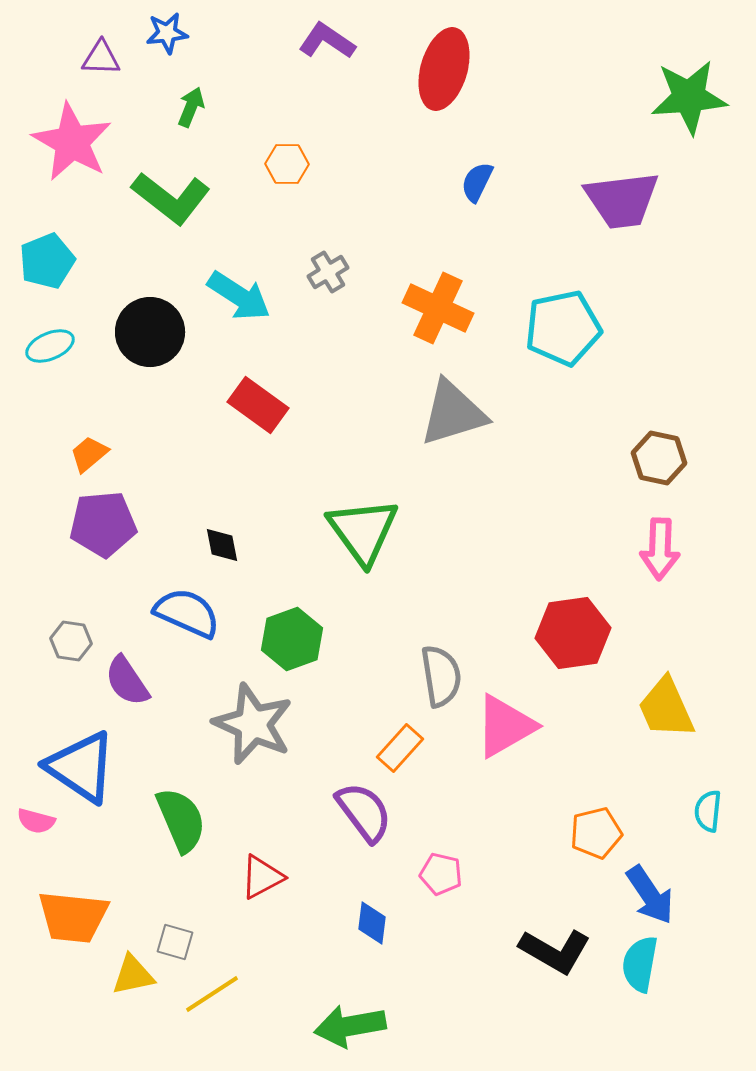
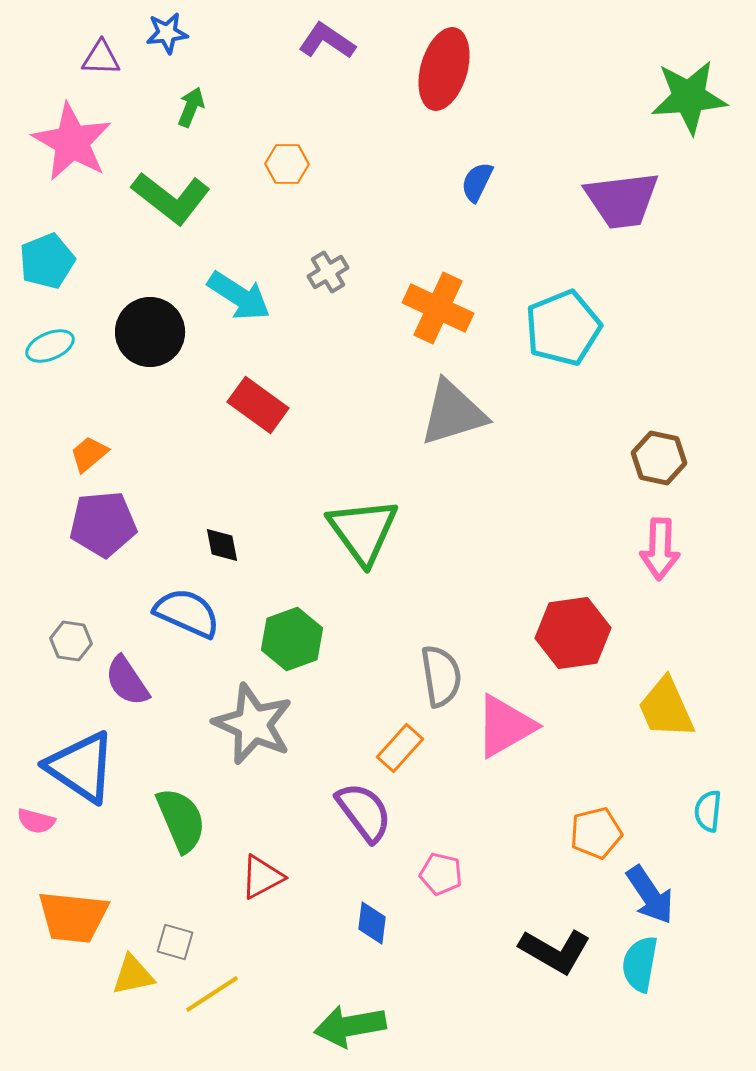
cyan pentagon at (563, 328): rotated 10 degrees counterclockwise
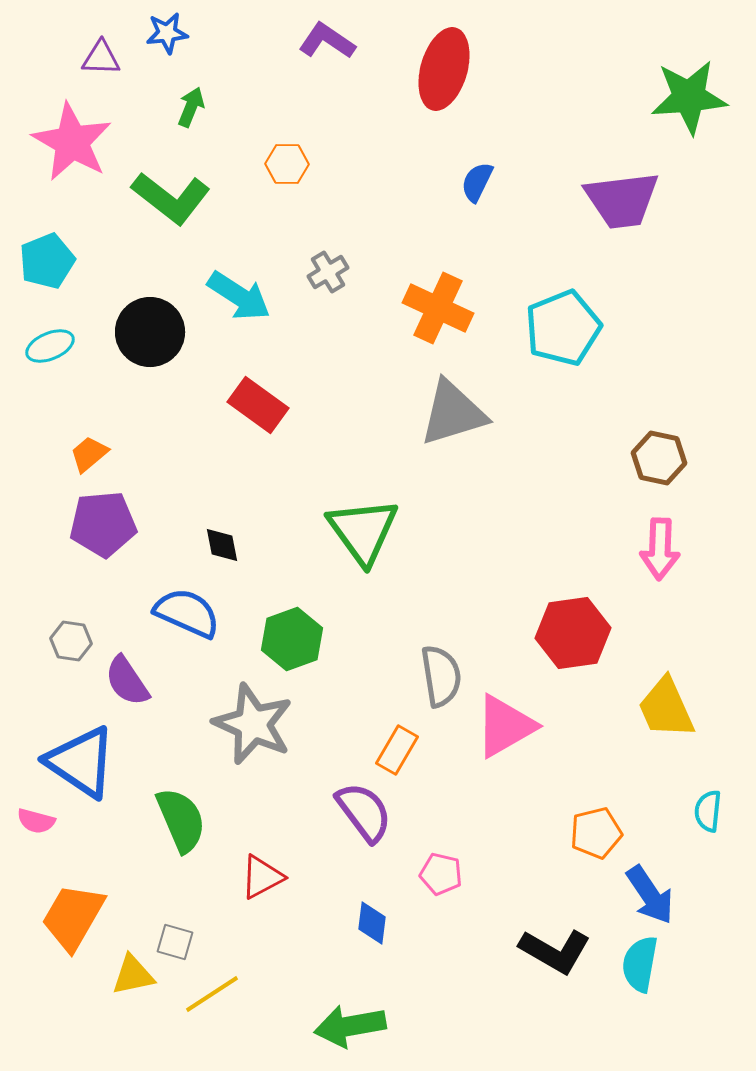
orange rectangle at (400, 748): moved 3 px left, 2 px down; rotated 12 degrees counterclockwise
blue triangle at (81, 767): moved 5 px up
orange trapezoid at (73, 917): rotated 114 degrees clockwise
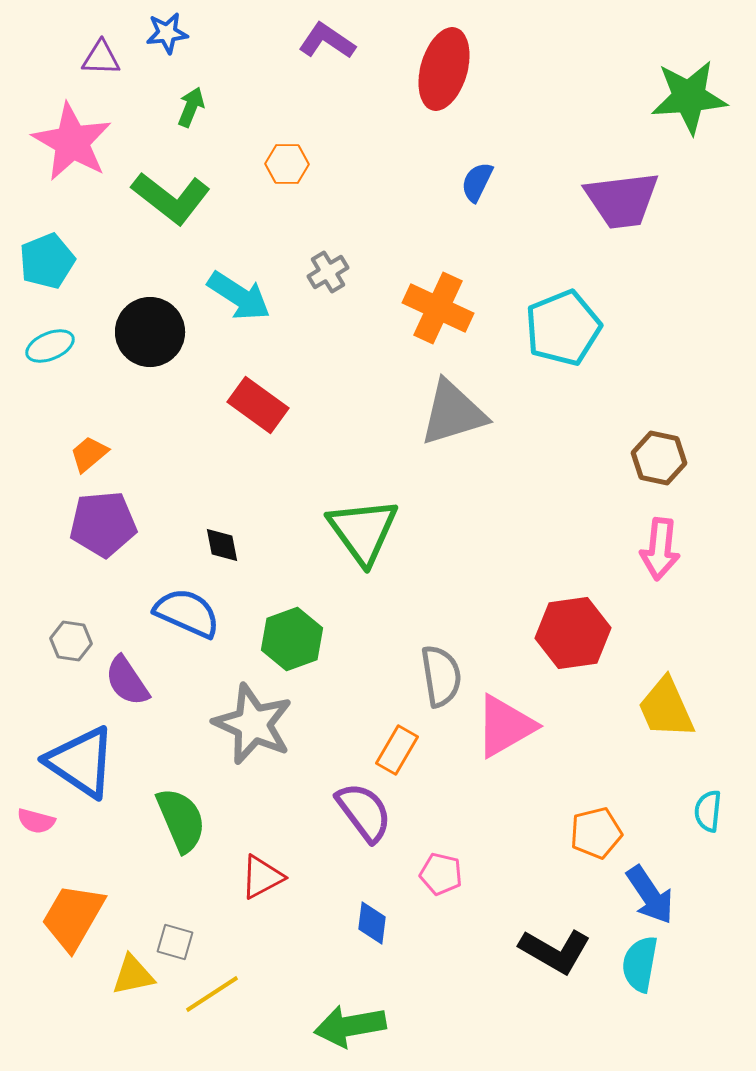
pink arrow at (660, 549): rotated 4 degrees clockwise
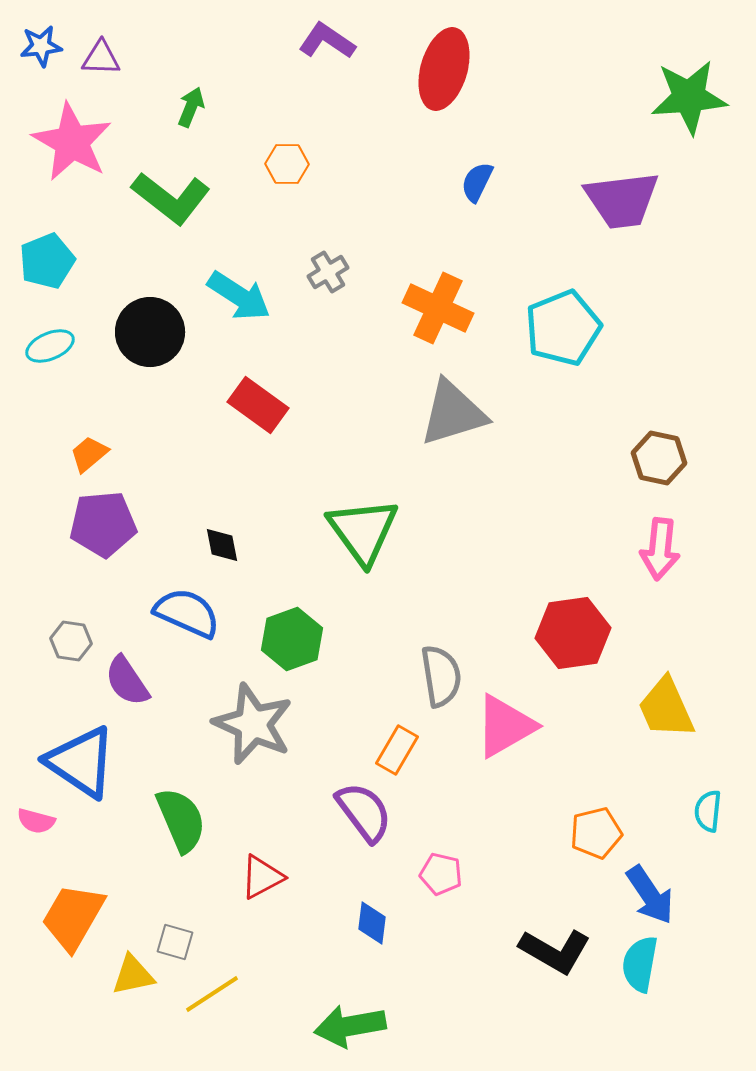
blue star at (167, 33): moved 126 px left, 13 px down
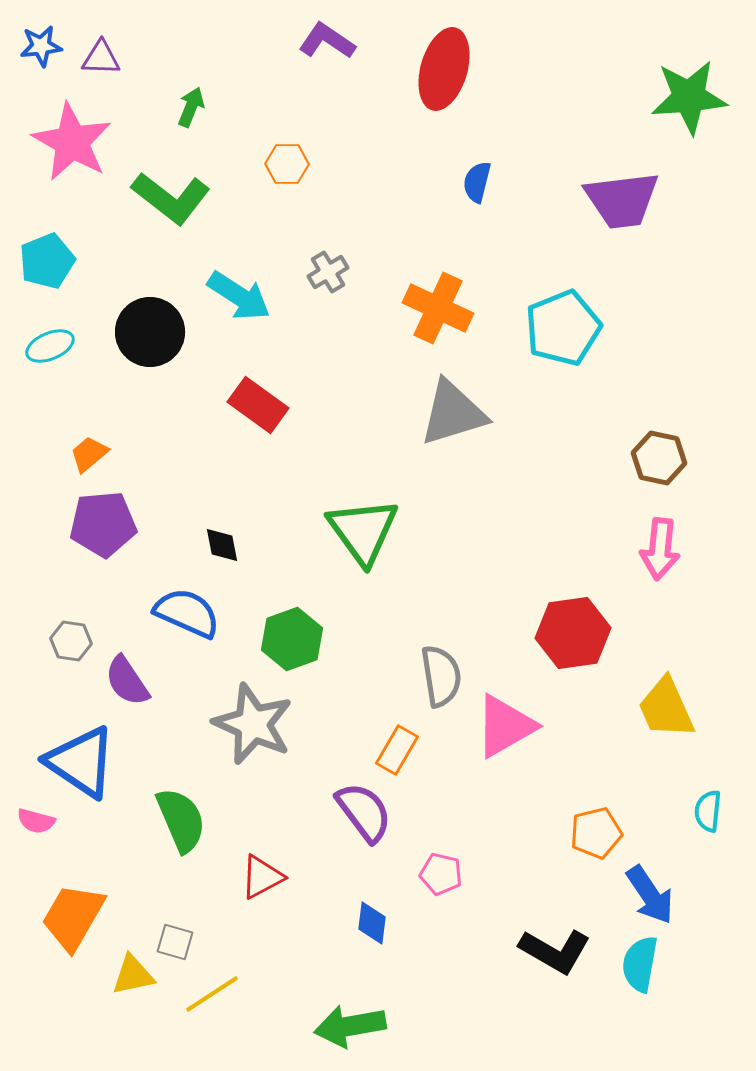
blue semicircle at (477, 182): rotated 12 degrees counterclockwise
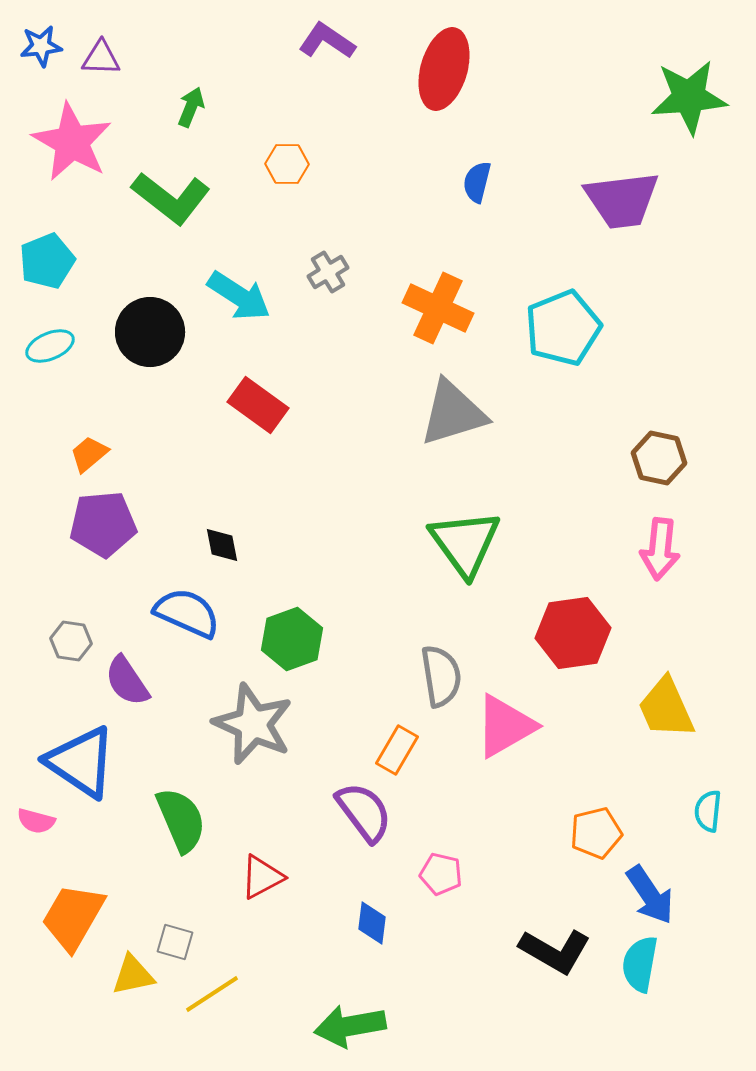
green triangle at (363, 531): moved 102 px right, 12 px down
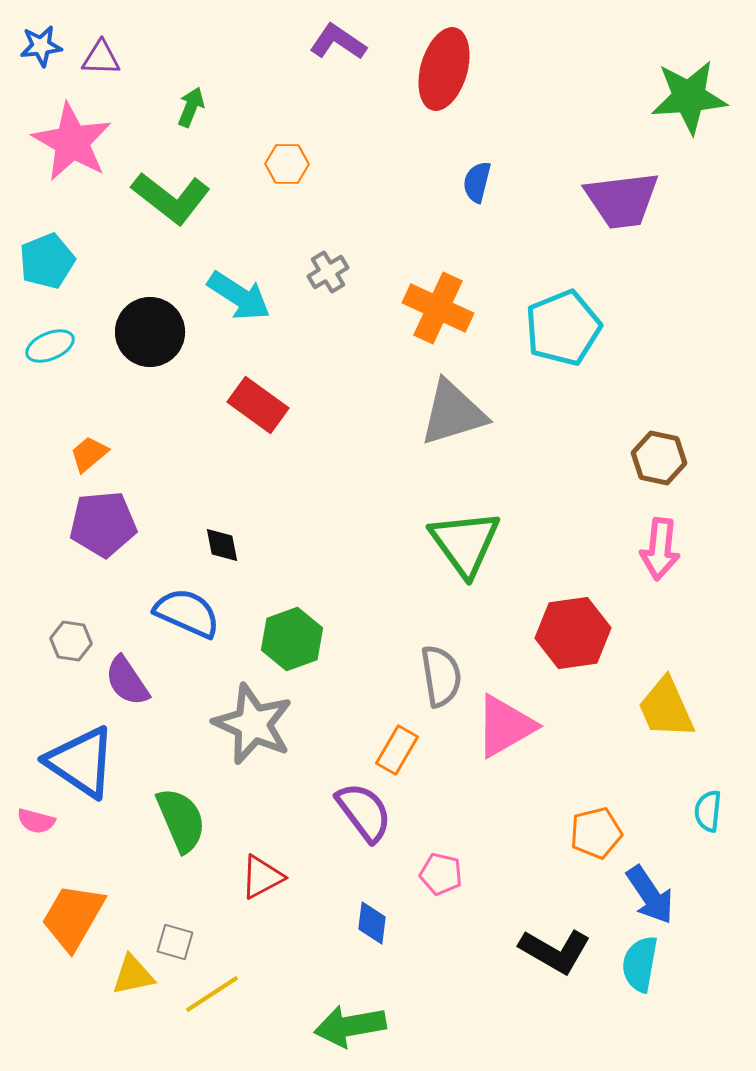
purple L-shape at (327, 41): moved 11 px right, 1 px down
